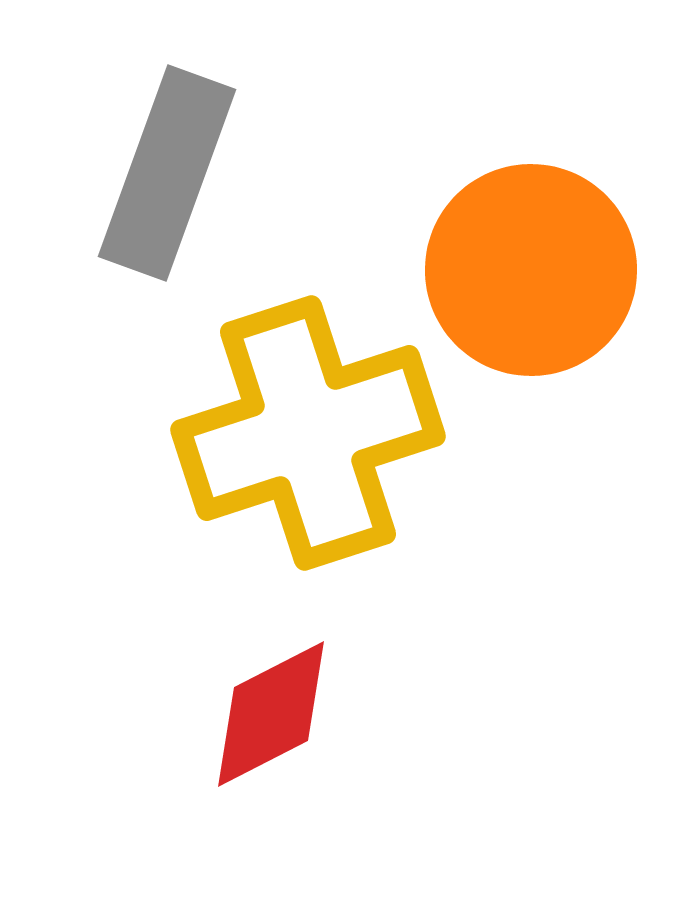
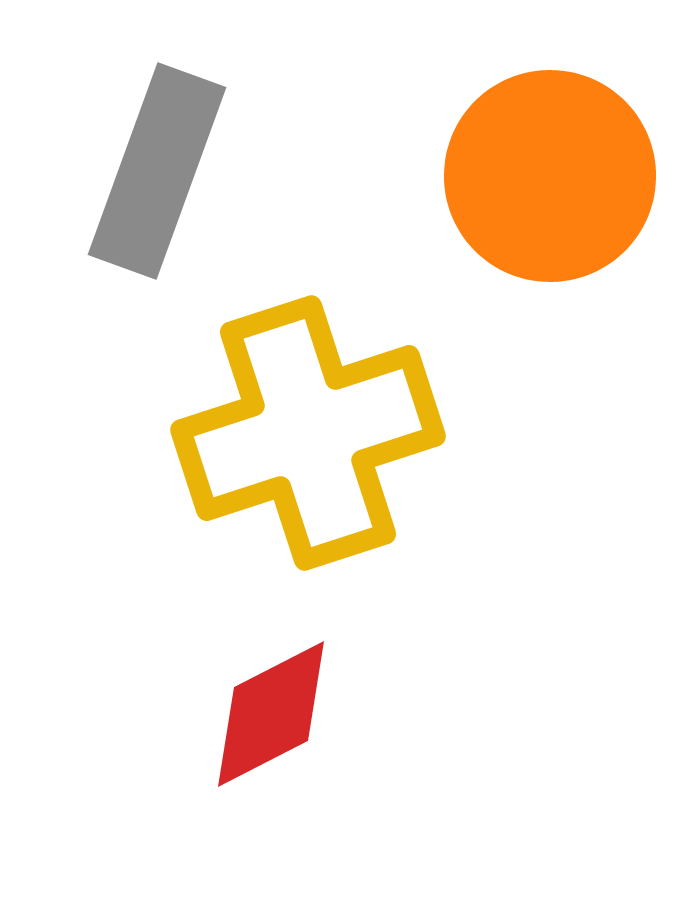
gray rectangle: moved 10 px left, 2 px up
orange circle: moved 19 px right, 94 px up
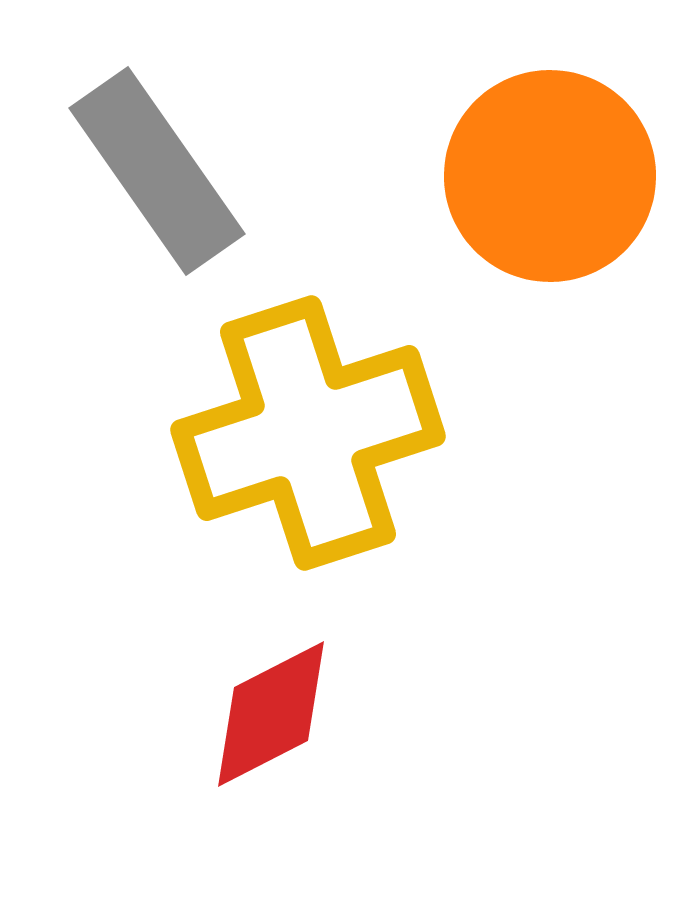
gray rectangle: rotated 55 degrees counterclockwise
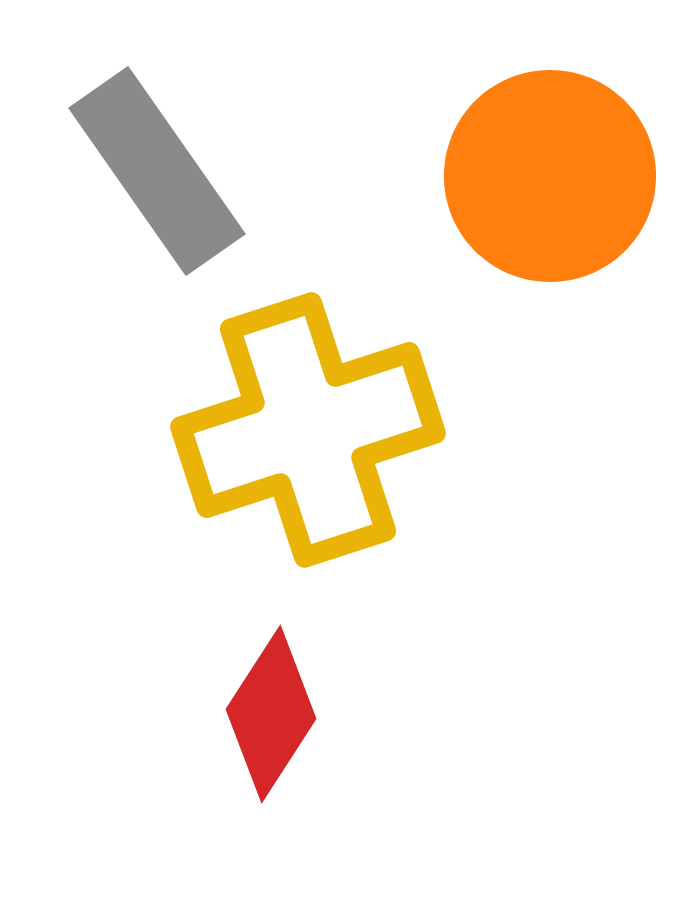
yellow cross: moved 3 px up
red diamond: rotated 30 degrees counterclockwise
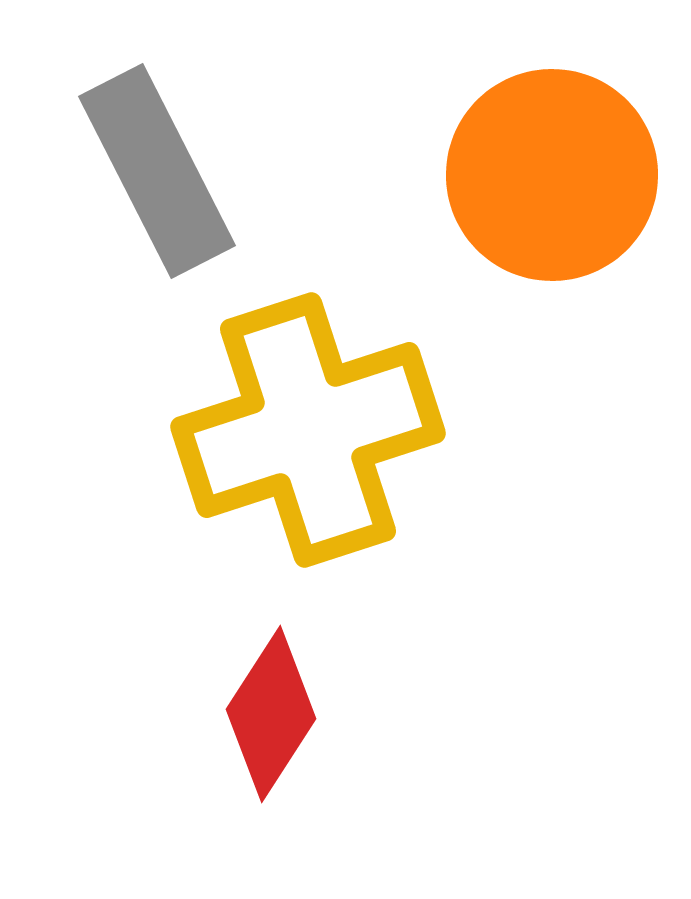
gray rectangle: rotated 8 degrees clockwise
orange circle: moved 2 px right, 1 px up
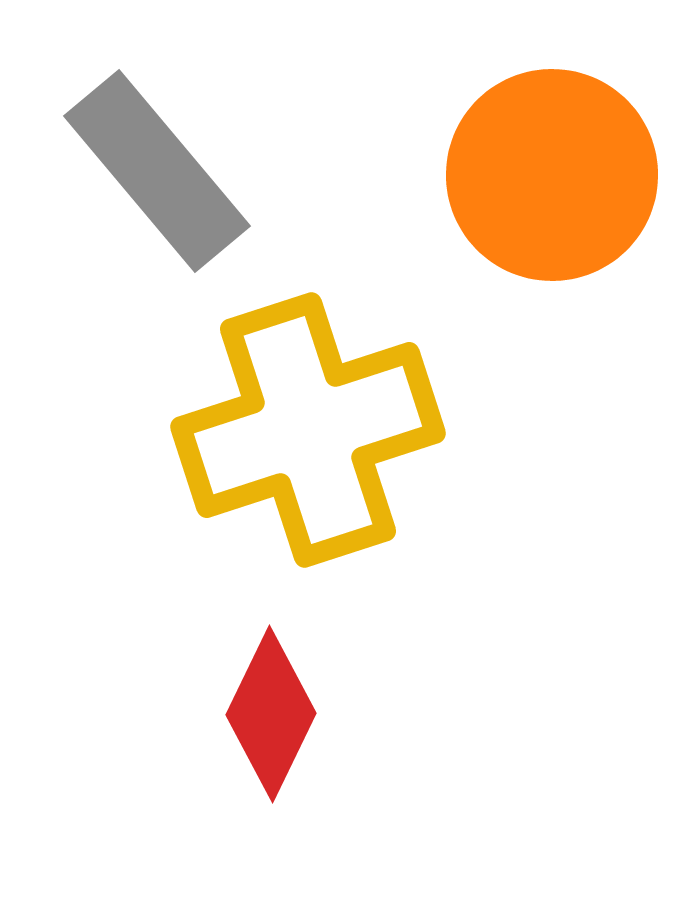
gray rectangle: rotated 13 degrees counterclockwise
red diamond: rotated 7 degrees counterclockwise
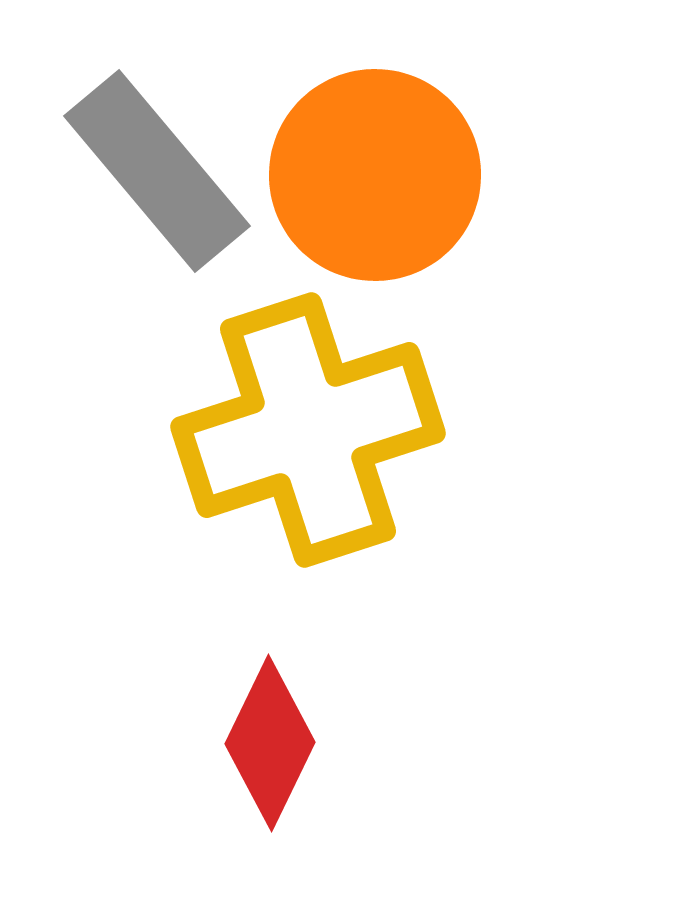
orange circle: moved 177 px left
red diamond: moved 1 px left, 29 px down
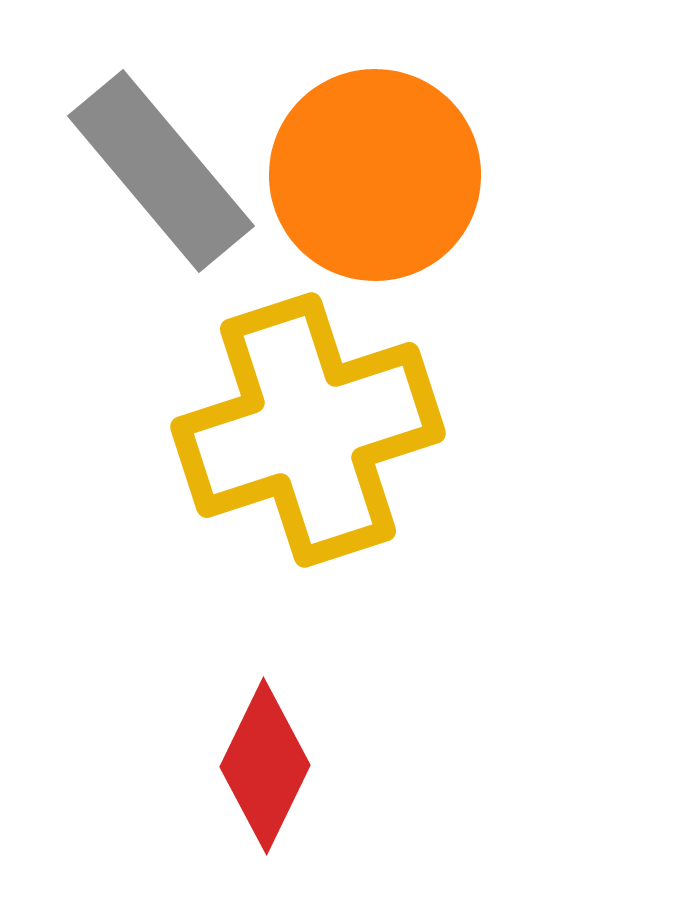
gray rectangle: moved 4 px right
red diamond: moved 5 px left, 23 px down
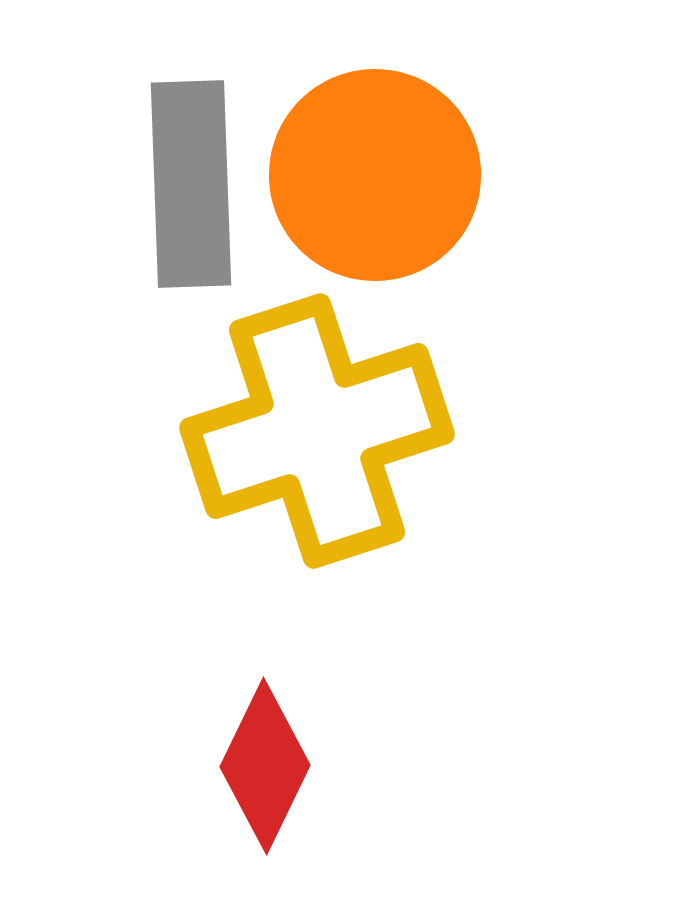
gray rectangle: moved 30 px right, 13 px down; rotated 38 degrees clockwise
yellow cross: moved 9 px right, 1 px down
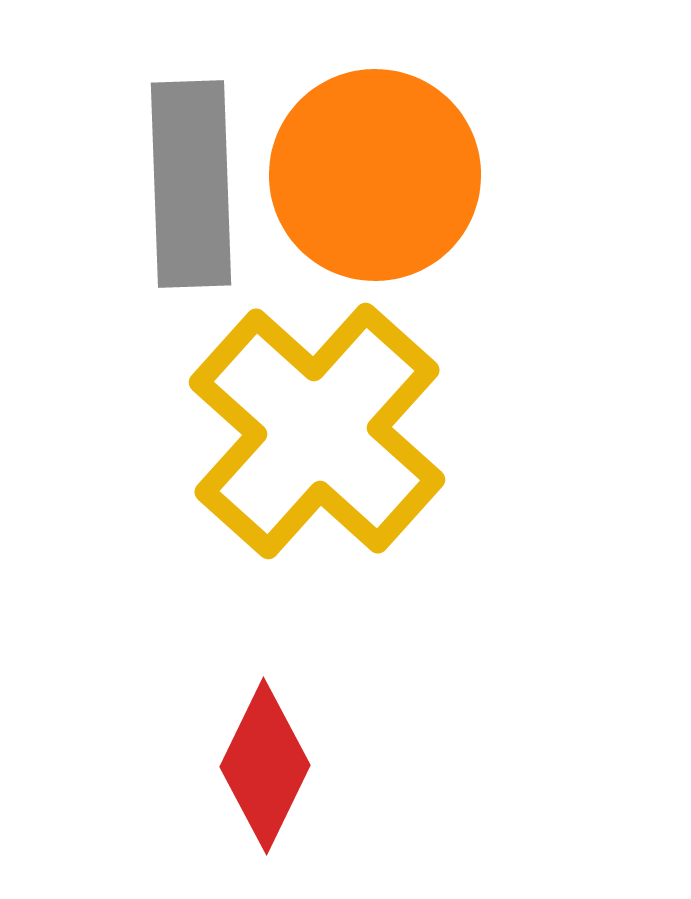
yellow cross: rotated 30 degrees counterclockwise
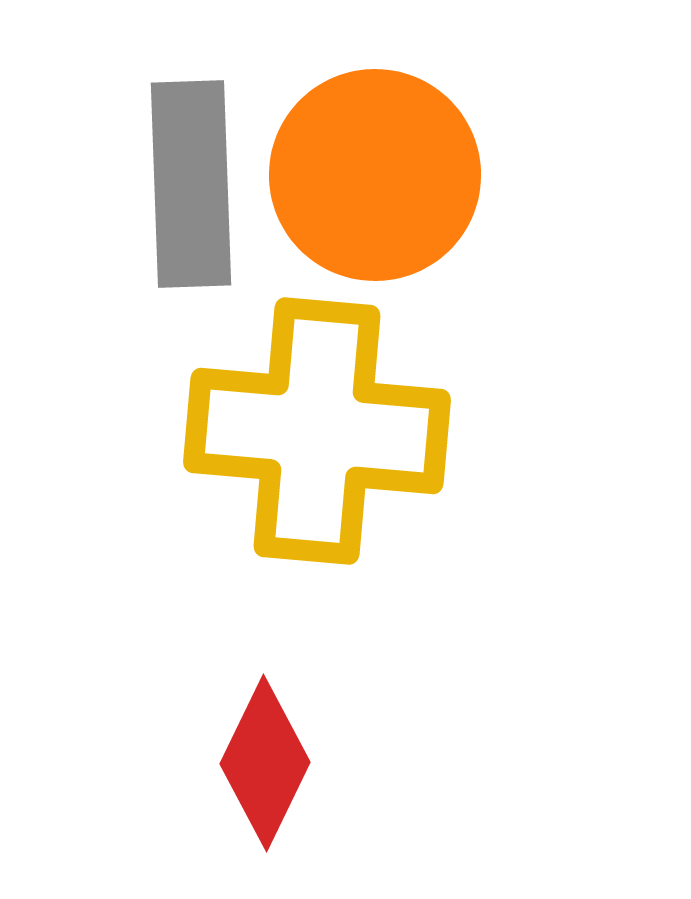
yellow cross: rotated 37 degrees counterclockwise
red diamond: moved 3 px up
